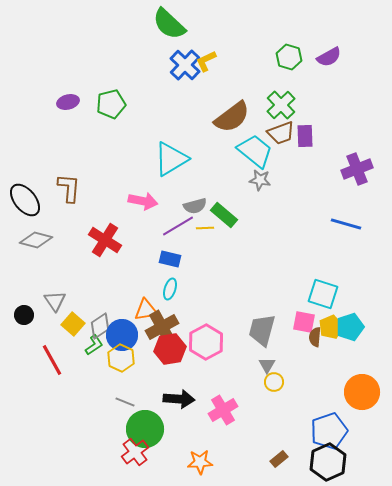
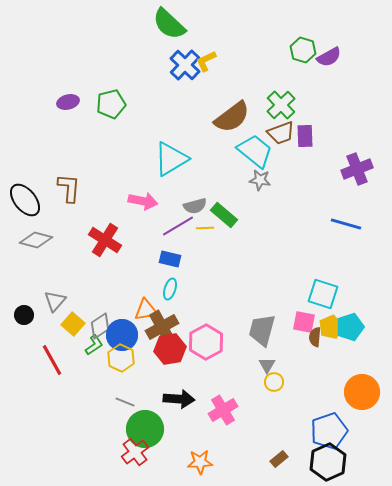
green hexagon at (289, 57): moved 14 px right, 7 px up
gray triangle at (55, 301): rotated 15 degrees clockwise
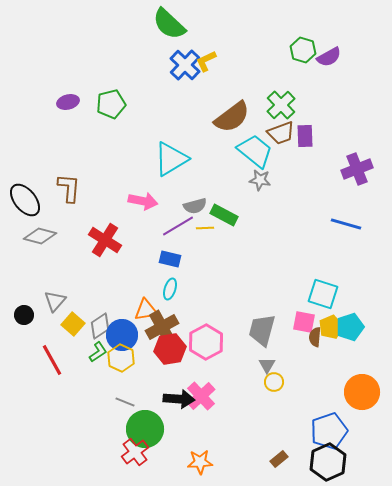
green rectangle at (224, 215): rotated 12 degrees counterclockwise
gray diamond at (36, 240): moved 4 px right, 4 px up
green L-shape at (94, 345): moved 4 px right, 7 px down
pink cross at (223, 410): moved 22 px left, 14 px up; rotated 12 degrees counterclockwise
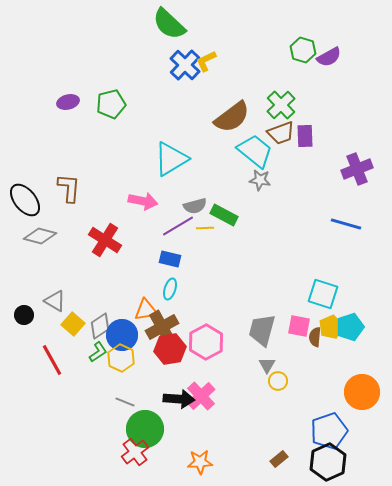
gray triangle at (55, 301): rotated 40 degrees counterclockwise
pink square at (304, 322): moved 5 px left, 4 px down
yellow circle at (274, 382): moved 4 px right, 1 px up
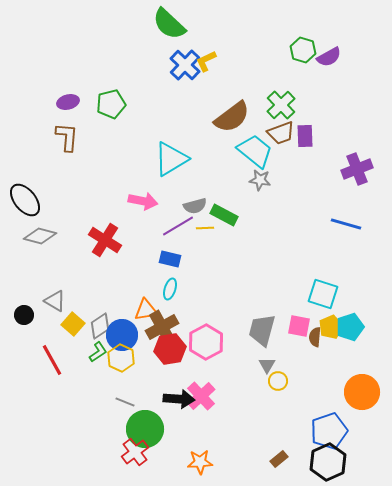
brown L-shape at (69, 188): moved 2 px left, 51 px up
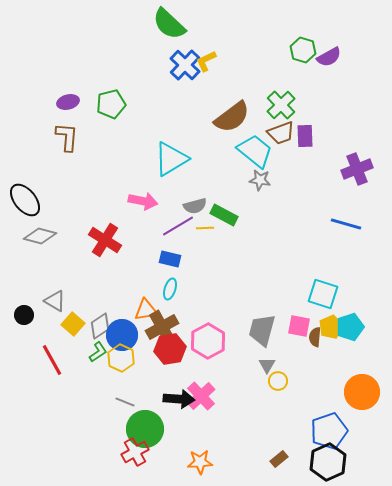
pink hexagon at (206, 342): moved 2 px right, 1 px up
red cross at (135, 452): rotated 8 degrees clockwise
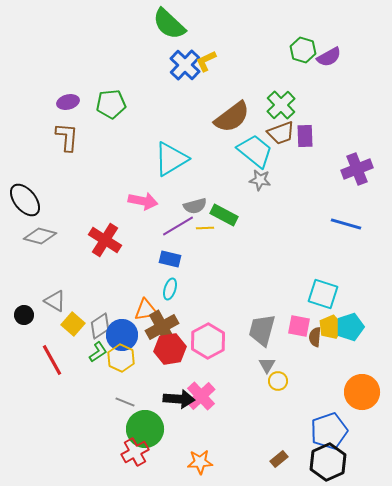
green pentagon at (111, 104): rotated 8 degrees clockwise
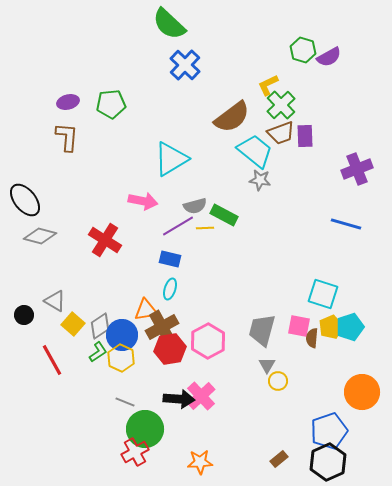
yellow L-shape at (206, 61): moved 62 px right, 24 px down
brown semicircle at (315, 337): moved 3 px left, 1 px down
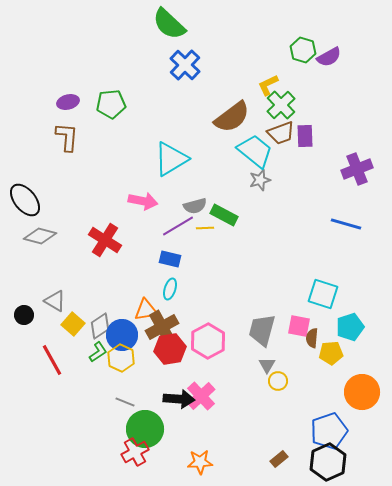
gray star at (260, 180): rotated 25 degrees counterclockwise
yellow pentagon at (331, 327): moved 26 px down; rotated 20 degrees clockwise
